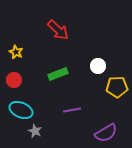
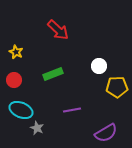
white circle: moved 1 px right
green rectangle: moved 5 px left
gray star: moved 2 px right, 3 px up
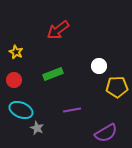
red arrow: rotated 100 degrees clockwise
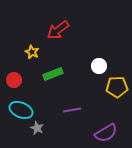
yellow star: moved 16 px right
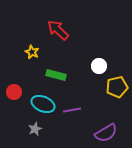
red arrow: rotated 80 degrees clockwise
green rectangle: moved 3 px right, 1 px down; rotated 36 degrees clockwise
red circle: moved 12 px down
yellow pentagon: rotated 10 degrees counterclockwise
cyan ellipse: moved 22 px right, 6 px up
gray star: moved 2 px left, 1 px down; rotated 24 degrees clockwise
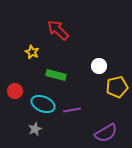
red circle: moved 1 px right, 1 px up
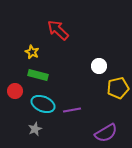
green rectangle: moved 18 px left
yellow pentagon: moved 1 px right, 1 px down
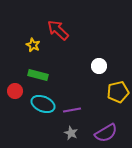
yellow star: moved 1 px right, 7 px up
yellow pentagon: moved 4 px down
gray star: moved 36 px right, 4 px down; rotated 24 degrees counterclockwise
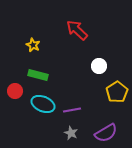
red arrow: moved 19 px right
yellow pentagon: moved 1 px left; rotated 20 degrees counterclockwise
